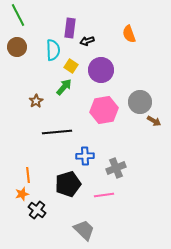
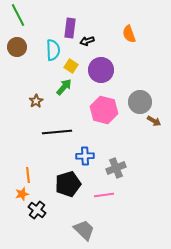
pink hexagon: rotated 24 degrees clockwise
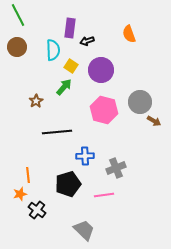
orange star: moved 2 px left
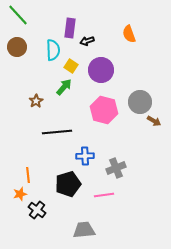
green line: rotated 15 degrees counterclockwise
gray trapezoid: rotated 50 degrees counterclockwise
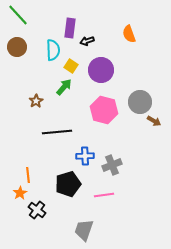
gray cross: moved 4 px left, 3 px up
orange star: moved 1 px up; rotated 16 degrees counterclockwise
gray trapezoid: rotated 65 degrees counterclockwise
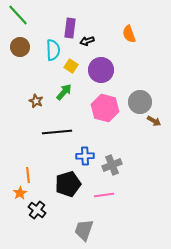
brown circle: moved 3 px right
green arrow: moved 5 px down
brown star: rotated 16 degrees counterclockwise
pink hexagon: moved 1 px right, 2 px up
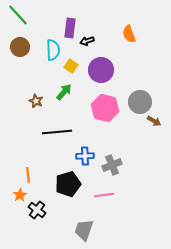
orange star: moved 2 px down
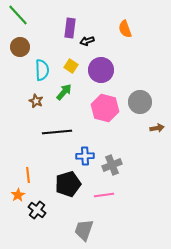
orange semicircle: moved 4 px left, 5 px up
cyan semicircle: moved 11 px left, 20 px down
brown arrow: moved 3 px right, 7 px down; rotated 40 degrees counterclockwise
orange star: moved 2 px left
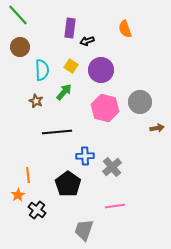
gray cross: moved 2 px down; rotated 18 degrees counterclockwise
black pentagon: rotated 20 degrees counterclockwise
pink line: moved 11 px right, 11 px down
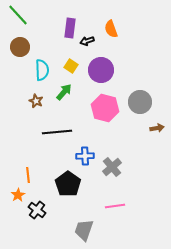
orange semicircle: moved 14 px left
